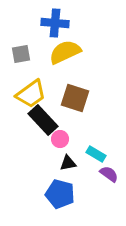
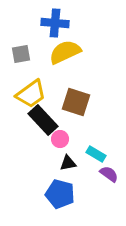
brown square: moved 1 px right, 4 px down
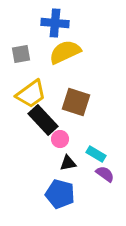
purple semicircle: moved 4 px left
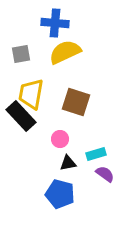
yellow trapezoid: rotated 136 degrees clockwise
black rectangle: moved 22 px left, 4 px up
cyan rectangle: rotated 48 degrees counterclockwise
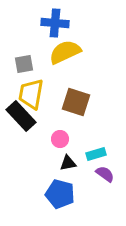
gray square: moved 3 px right, 10 px down
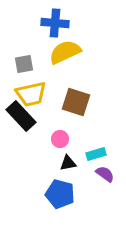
yellow trapezoid: rotated 112 degrees counterclockwise
